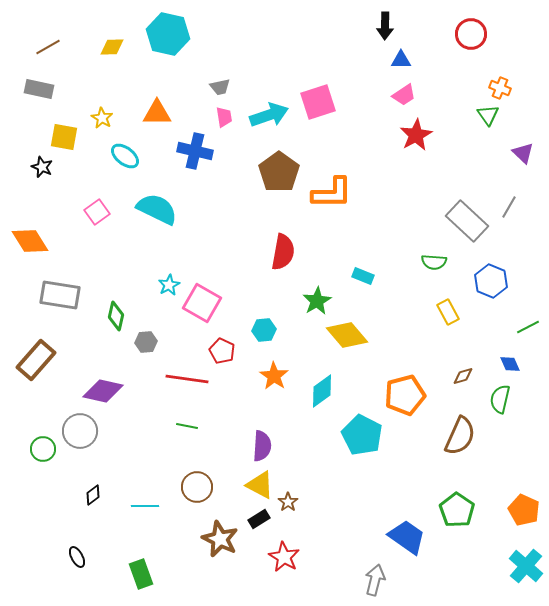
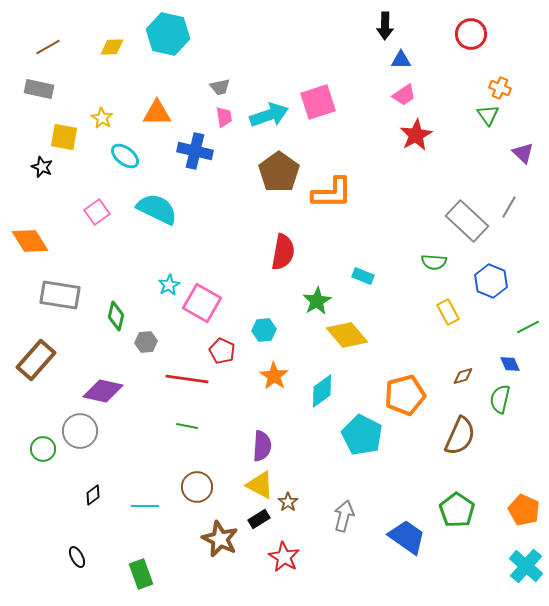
gray arrow at (375, 580): moved 31 px left, 64 px up
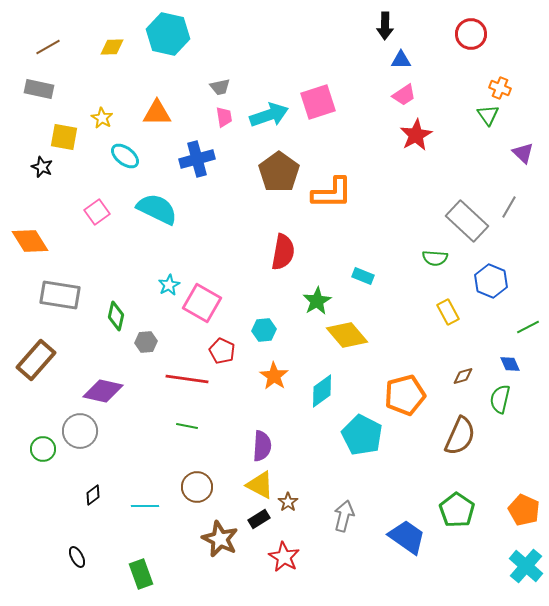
blue cross at (195, 151): moved 2 px right, 8 px down; rotated 28 degrees counterclockwise
green semicircle at (434, 262): moved 1 px right, 4 px up
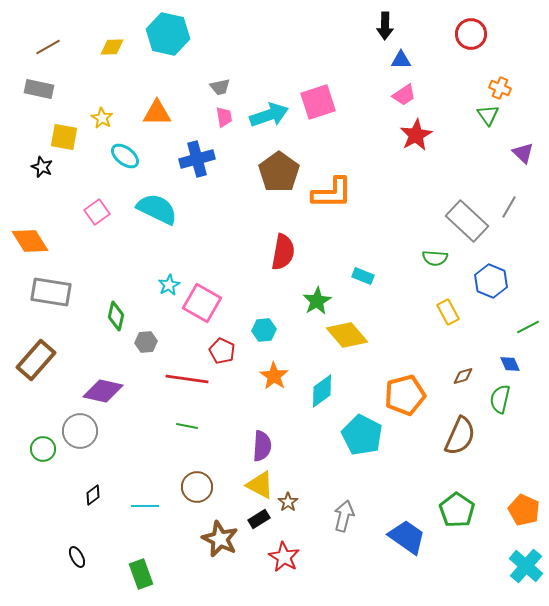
gray rectangle at (60, 295): moved 9 px left, 3 px up
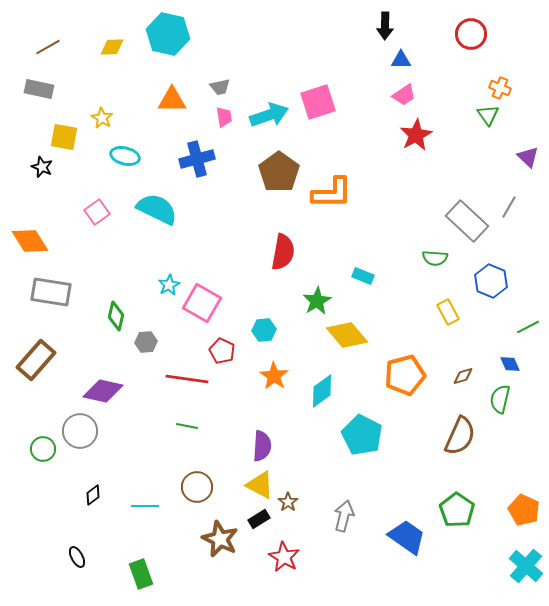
orange triangle at (157, 113): moved 15 px right, 13 px up
purple triangle at (523, 153): moved 5 px right, 4 px down
cyan ellipse at (125, 156): rotated 24 degrees counterclockwise
orange pentagon at (405, 395): moved 20 px up
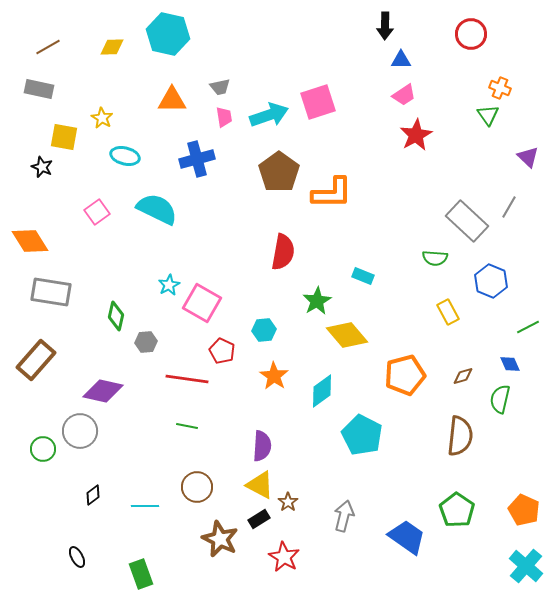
brown semicircle at (460, 436): rotated 18 degrees counterclockwise
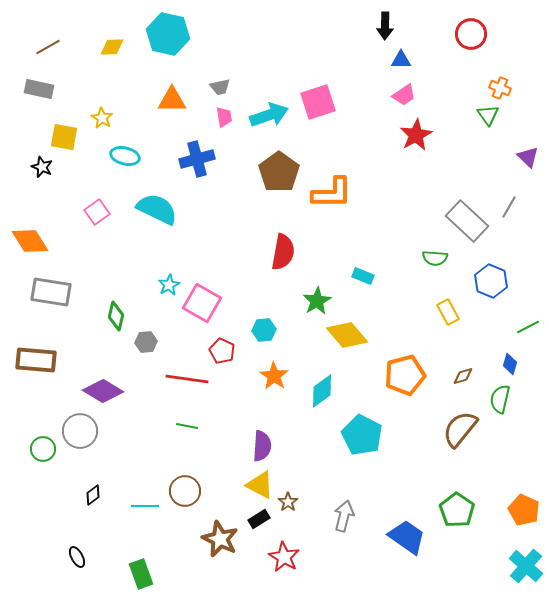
brown rectangle at (36, 360): rotated 54 degrees clockwise
blue diamond at (510, 364): rotated 40 degrees clockwise
purple diamond at (103, 391): rotated 18 degrees clockwise
brown semicircle at (460, 436): moved 7 px up; rotated 147 degrees counterclockwise
brown circle at (197, 487): moved 12 px left, 4 px down
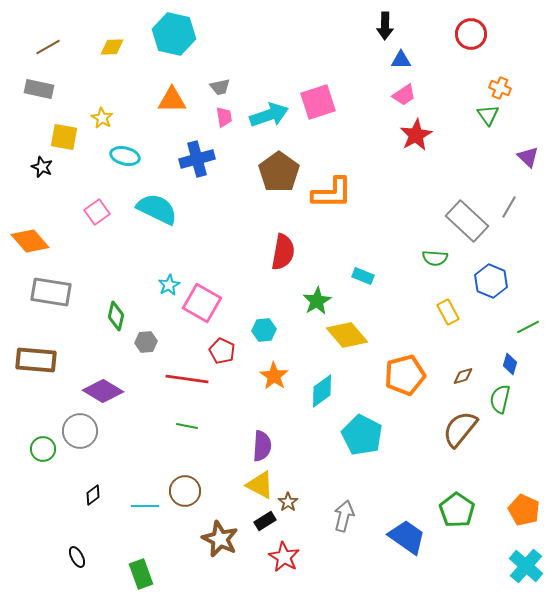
cyan hexagon at (168, 34): moved 6 px right
orange diamond at (30, 241): rotated 9 degrees counterclockwise
black rectangle at (259, 519): moved 6 px right, 2 px down
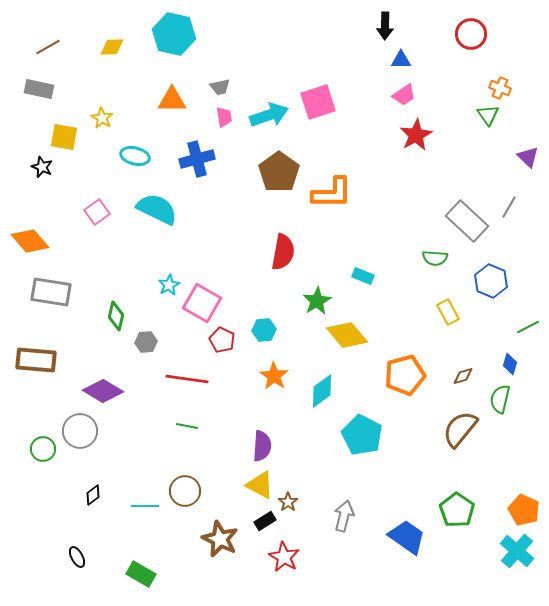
cyan ellipse at (125, 156): moved 10 px right
red pentagon at (222, 351): moved 11 px up
cyan cross at (526, 566): moved 9 px left, 15 px up
green rectangle at (141, 574): rotated 40 degrees counterclockwise
